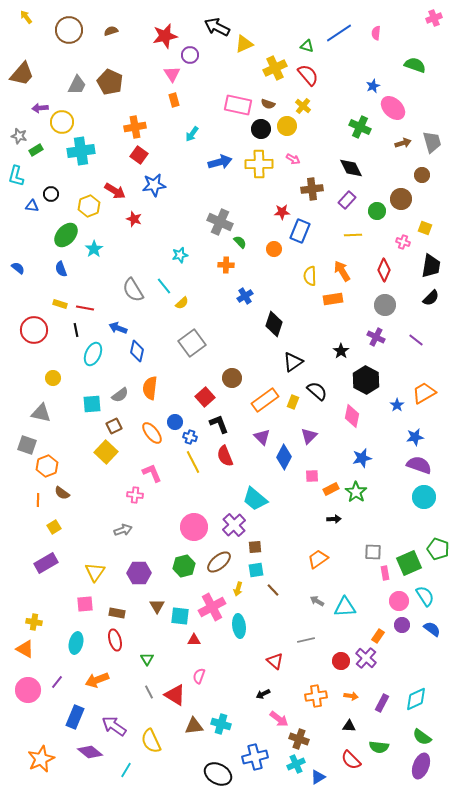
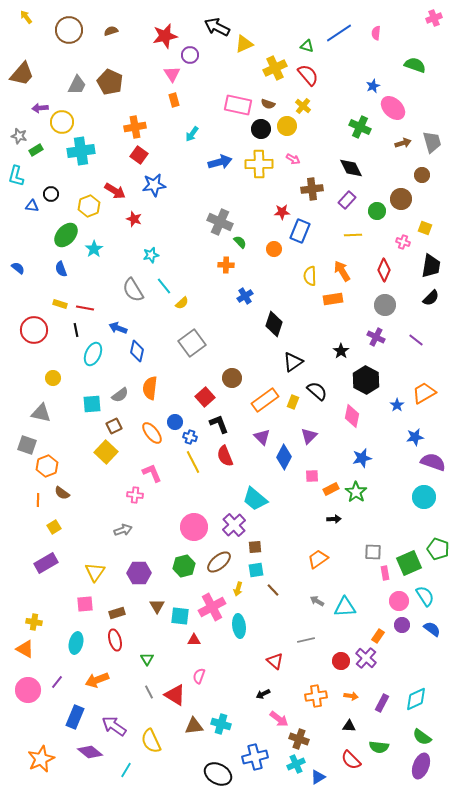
cyan star at (180, 255): moved 29 px left
purple semicircle at (419, 465): moved 14 px right, 3 px up
brown rectangle at (117, 613): rotated 28 degrees counterclockwise
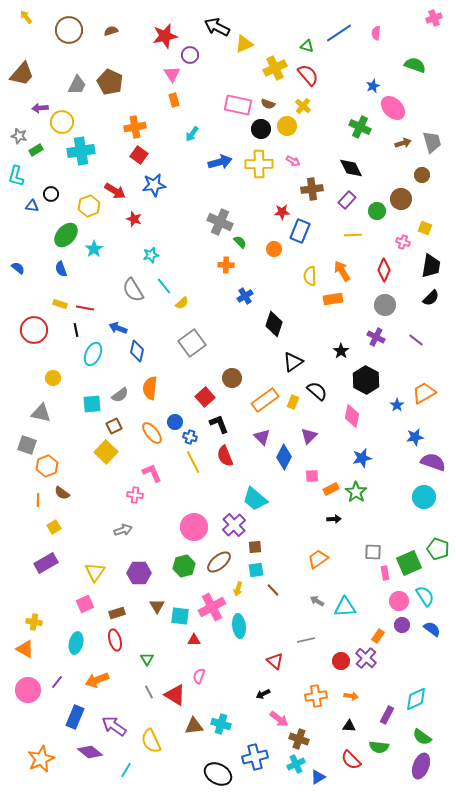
pink arrow at (293, 159): moved 2 px down
pink square at (85, 604): rotated 18 degrees counterclockwise
purple rectangle at (382, 703): moved 5 px right, 12 px down
